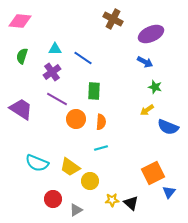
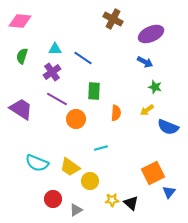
orange semicircle: moved 15 px right, 9 px up
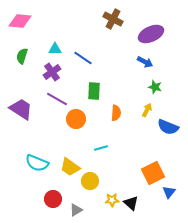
yellow arrow: rotated 152 degrees clockwise
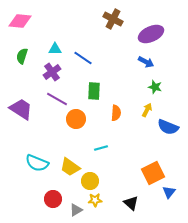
blue arrow: moved 1 px right
yellow star: moved 17 px left
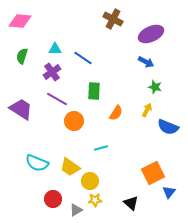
orange semicircle: rotated 28 degrees clockwise
orange circle: moved 2 px left, 2 px down
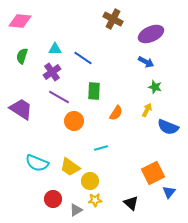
purple line: moved 2 px right, 2 px up
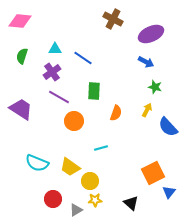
orange semicircle: rotated 14 degrees counterclockwise
blue semicircle: rotated 25 degrees clockwise
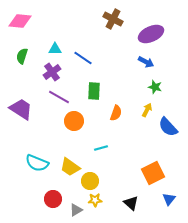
blue triangle: moved 7 px down
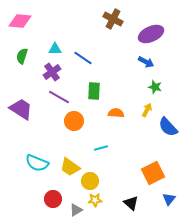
orange semicircle: rotated 105 degrees counterclockwise
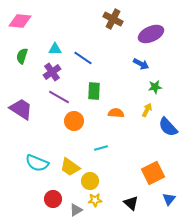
blue arrow: moved 5 px left, 2 px down
green star: rotated 24 degrees counterclockwise
